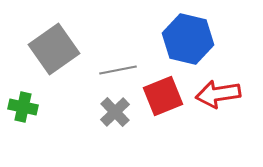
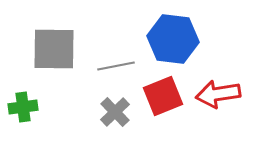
blue hexagon: moved 15 px left; rotated 6 degrees counterclockwise
gray square: rotated 36 degrees clockwise
gray line: moved 2 px left, 4 px up
green cross: rotated 20 degrees counterclockwise
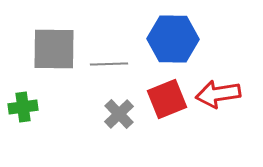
blue hexagon: rotated 6 degrees counterclockwise
gray line: moved 7 px left, 2 px up; rotated 9 degrees clockwise
red square: moved 4 px right, 3 px down
gray cross: moved 4 px right, 2 px down
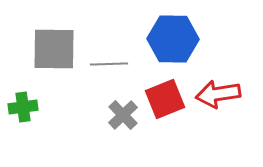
red square: moved 2 px left
gray cross: moved 4 px right, 1 px down
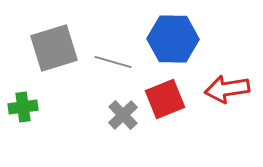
gray square: moved 1 px up; rotated 18 degrees counterclockwise
gray line: moved 4 px right, 2 px up; rotated 18 degrees clockwise
red arrow: moved 9 px right, 5 px up
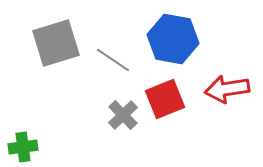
blue hexagon: rotated 9 degrees clockwise
gray square: moved 2 px right, 5 px up
gray line: moved 2 px up; rotated 18 degrees clockwise
green cross: moved 40 px down
